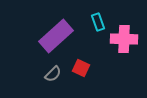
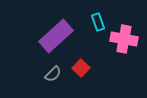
pink cross: rotated 8 degrees clockwise
red square: rotated 18 degrees clockwise
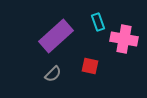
red square: moved 9 px right, 2 px up; rotated 30 degrees counterclockwise
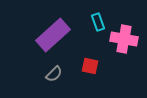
purple rectangle: moved 3 px left, 1 px up
gray semicircle: moved 1 px right
